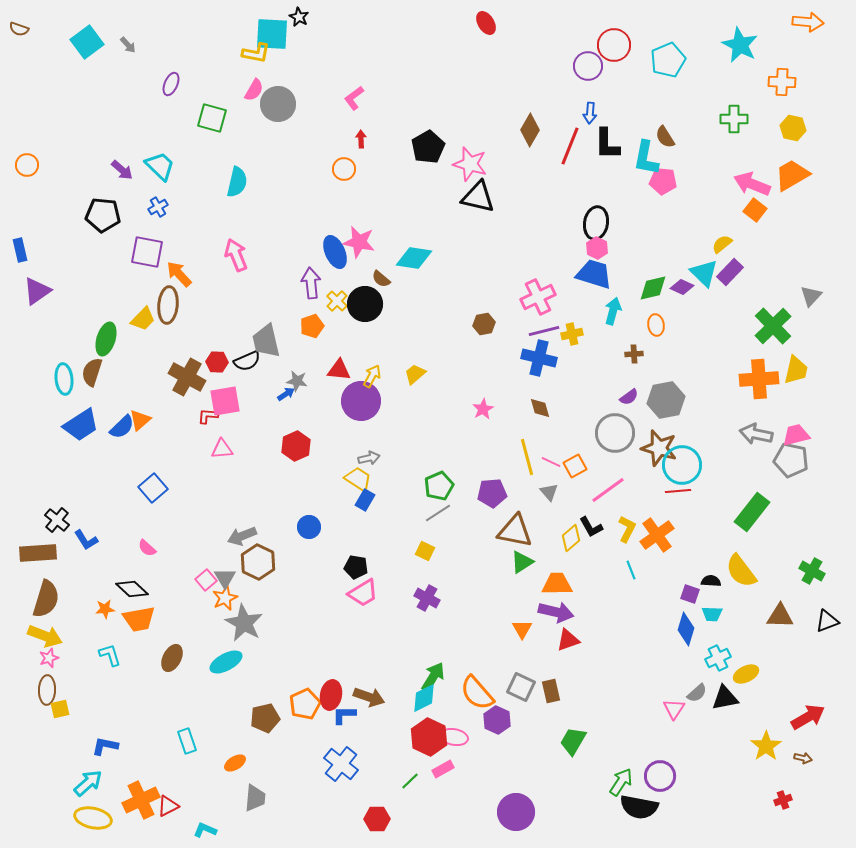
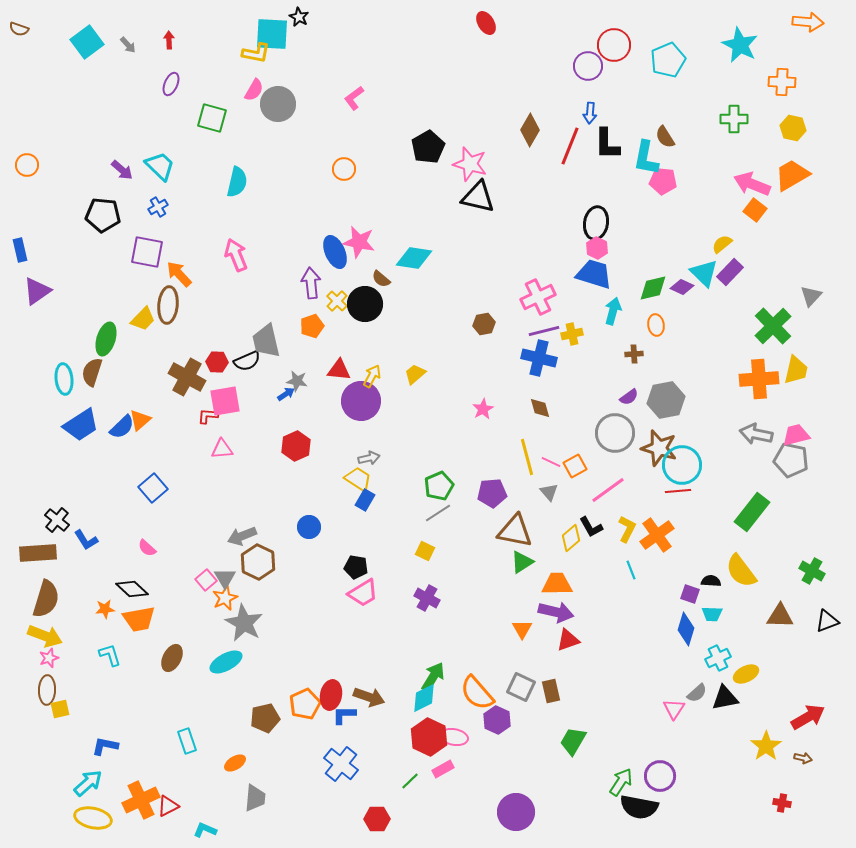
red arrow at (361, 139): moved 192 px left, 99 px up
red cross at (783, 800): moved 1 px left, 3 px down; rotated 30 degrees clockwise
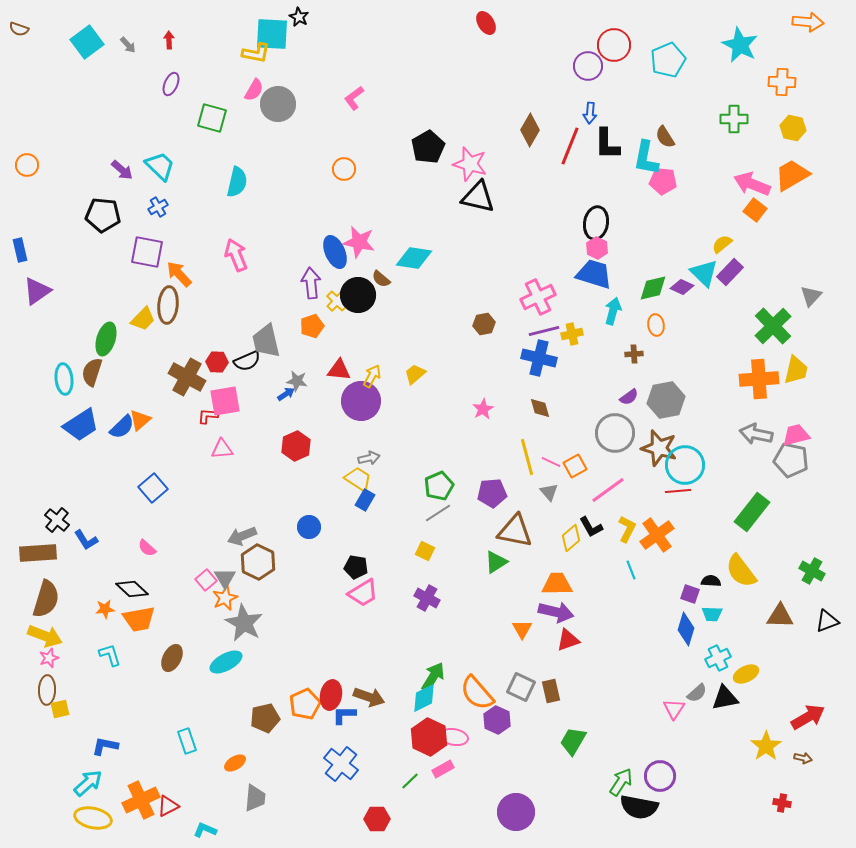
black circle at (365, 304): moved 7 px left, 9 px up
cyan circle at (682, 465): moved 3 px right
green triangle at (522, 562): moved 26 px left
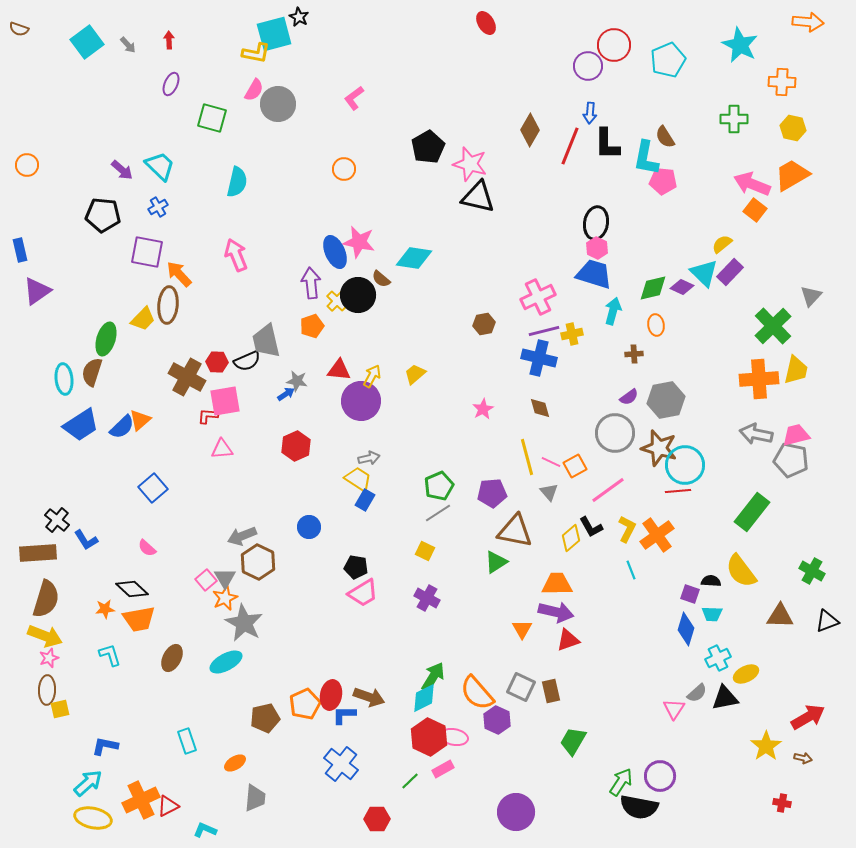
cyan square at (272, 34): moved 2 px right; rotated 18 degrees counterclockwise
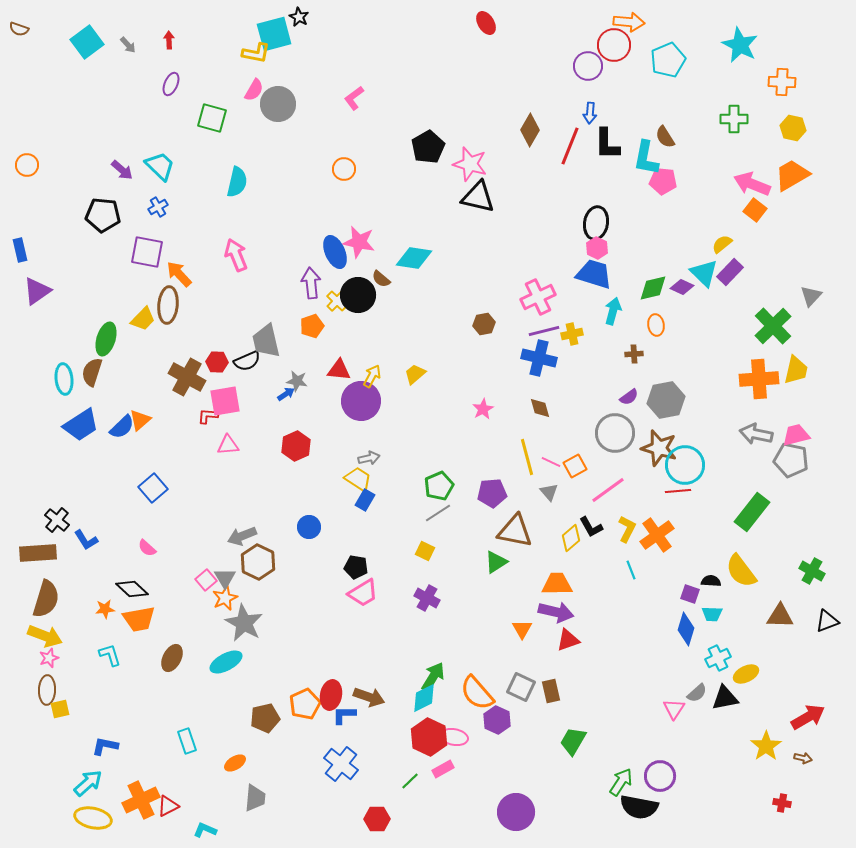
orange arrow at (808, 22): moved 179 px left
pink triangle at (222, 449): moved 6 px right, 4 px up
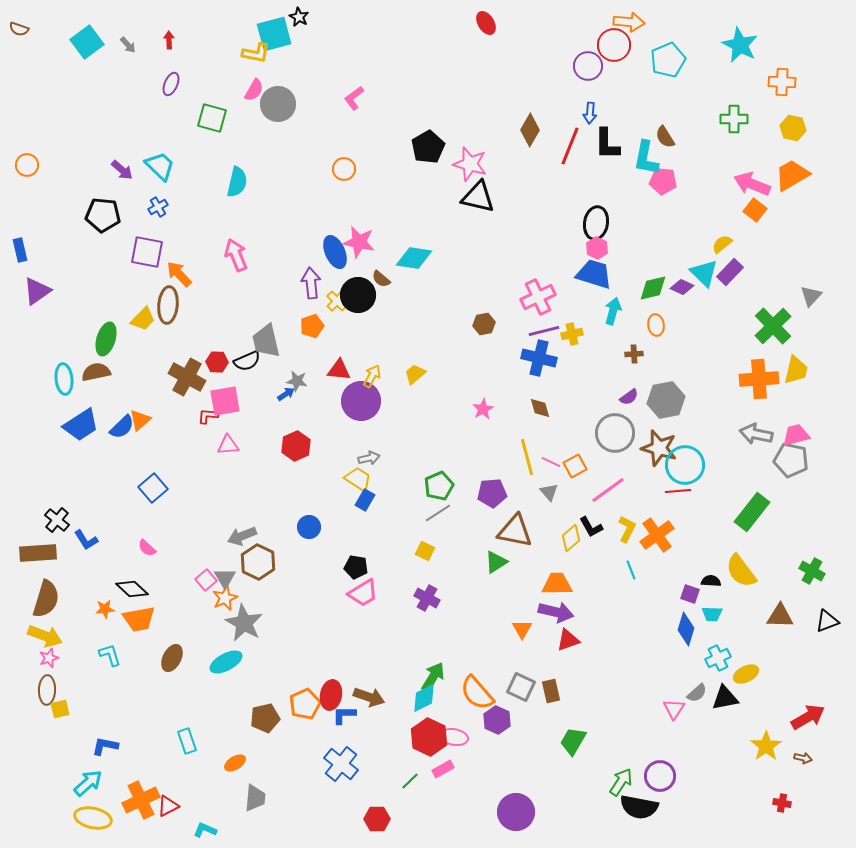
brown semicircle at (92, 372): moved 4 px right; rotated 60 degrees clockwise
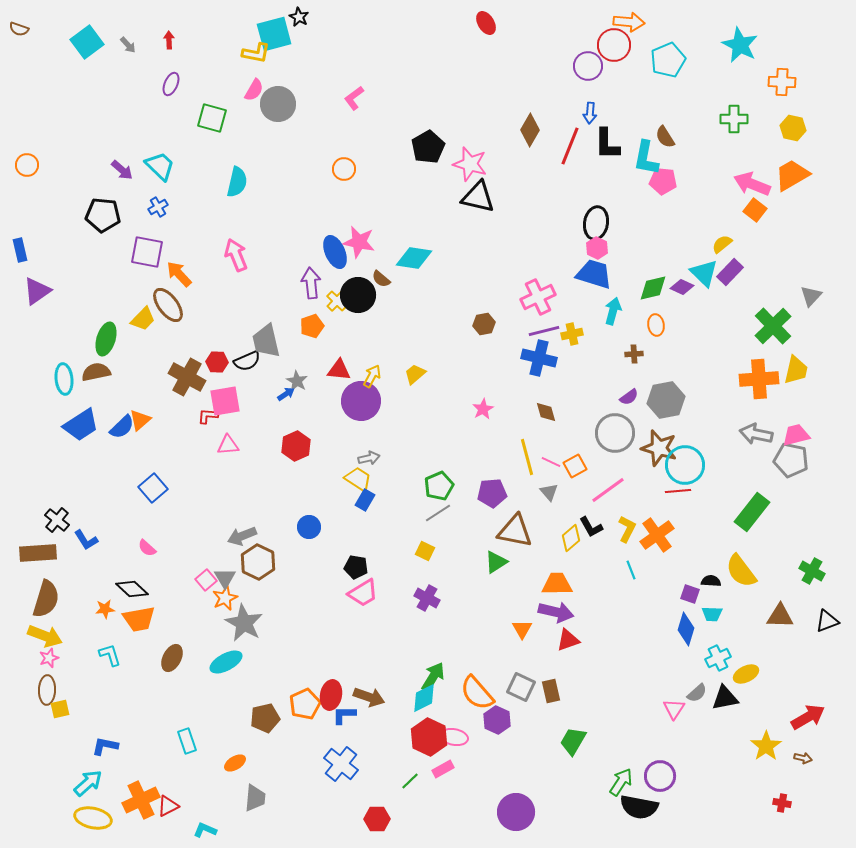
brown ellipse at (168, 305): rotated 42 degrees counterclockwise
gray star at (297, 381): rotated 20 degrees clockwise
brown diamond at (540, 408): moved 6 px right, 4 px down
